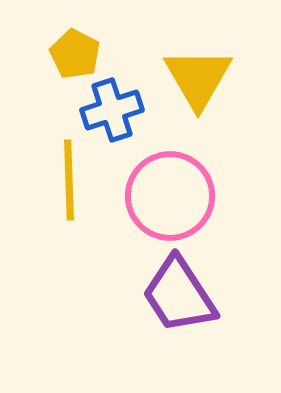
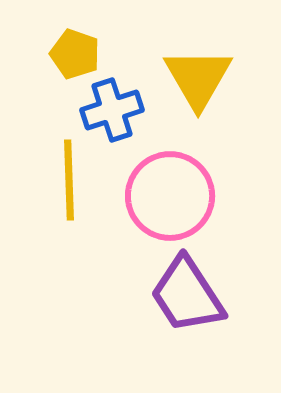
yellow pentagon: rotated 9 degrees counterclockwise
purple trapezoid: moved 8 px right
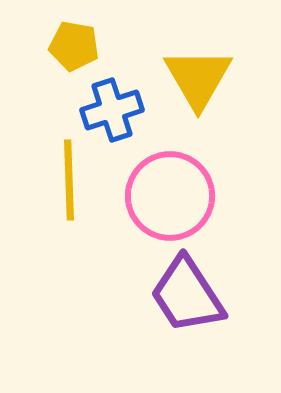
yellow pentagon: moved 1 px left, 8 px up; rotated 9 degrees counterclockwise
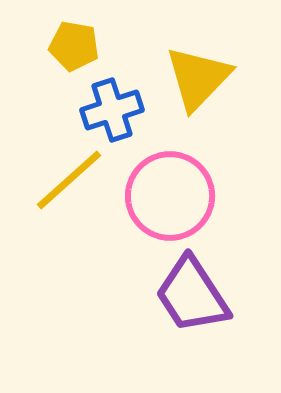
yellow triangle: rotated 14 degrees clockwise
yellow line: rotated 50 degrees clockwise
purple trapezoid: moved 5 px right
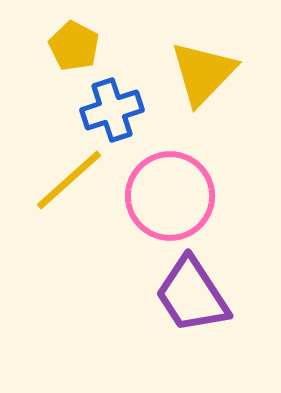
yellow pentagon: rotated 18 degrees clockwise
yellow triangle: moved 5 px right, 5 px up
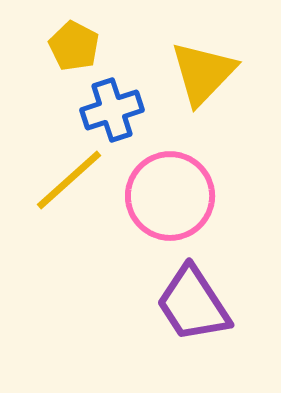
purple trapezoid: moved 1 px right, 9 px down
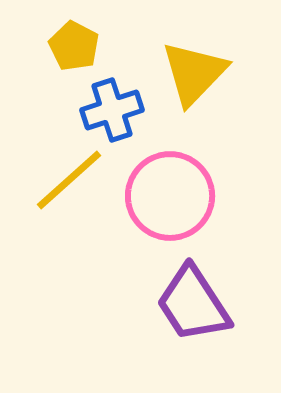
yellow triangle: moved 9 px left
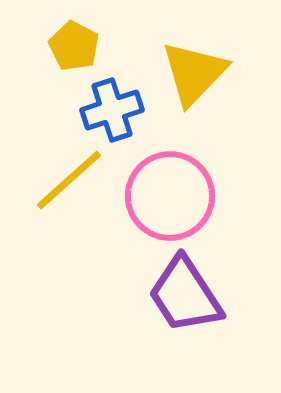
purple trapezoid: moved 8 px left, 9 px up
